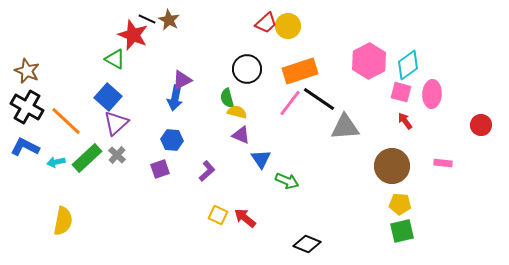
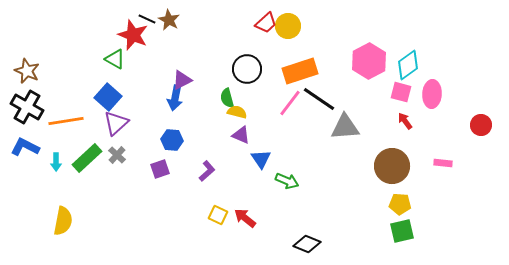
orange line at (66, 121): rotated 52 degrees counterclockwise
cyan arrow at (56, 162): rotated 78 degrees counterclockwise
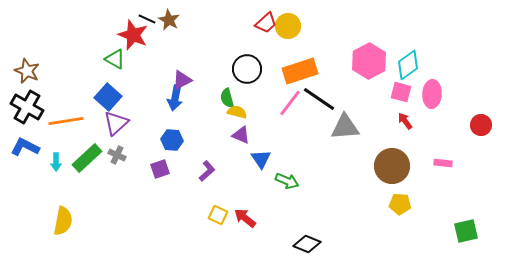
gray cross at (117, 155): rotated 18 degrees counterclockwise
green square at (402, 231): moved 64 px right
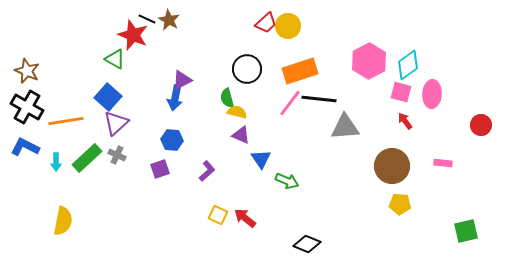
black line at (319, 99): rotated 28 degrees counterclockwise
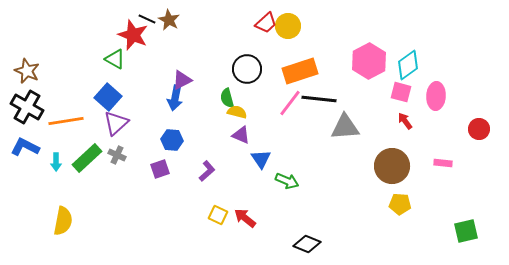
pink ellipse at (432, 94): moved 4 px right, 2 px down
red circle at (481, 125): moved 2 px left, 4 px down
